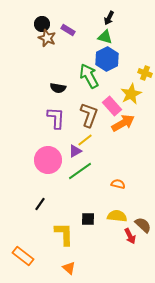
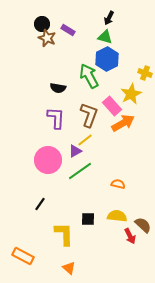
orange rectangle: rotated 10 degrees counterclockwise
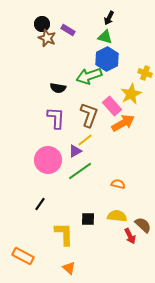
green arrow: rotated 80 degrees counterclockwise
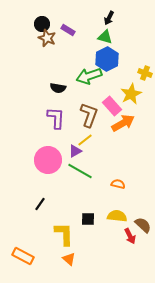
green line: rotated 65 degrees clockwise
orange triangle: moved 9 px up
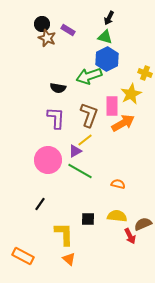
pink rectangle: rotated 42 degrees clockwise
brown semicircle: moved 1 px up; rotated 66 degrees counterclockwise
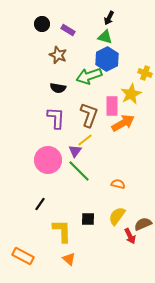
brown star: moved 11 px right, 17 px down
purple triangle: rotated 24 degrees counterclockwise
green line: moved 1 px left; rotated 15 degrees clockwise
yellow semicircle: rotated 60 degrees counterclockwise
yellow L-shape: moved 2 px left, 3 px up
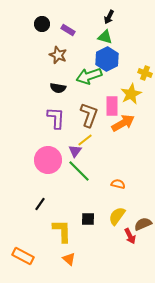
black arrow: moved 1 px up
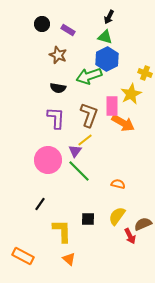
orange arrow: rotated 60 degrees clockwise
